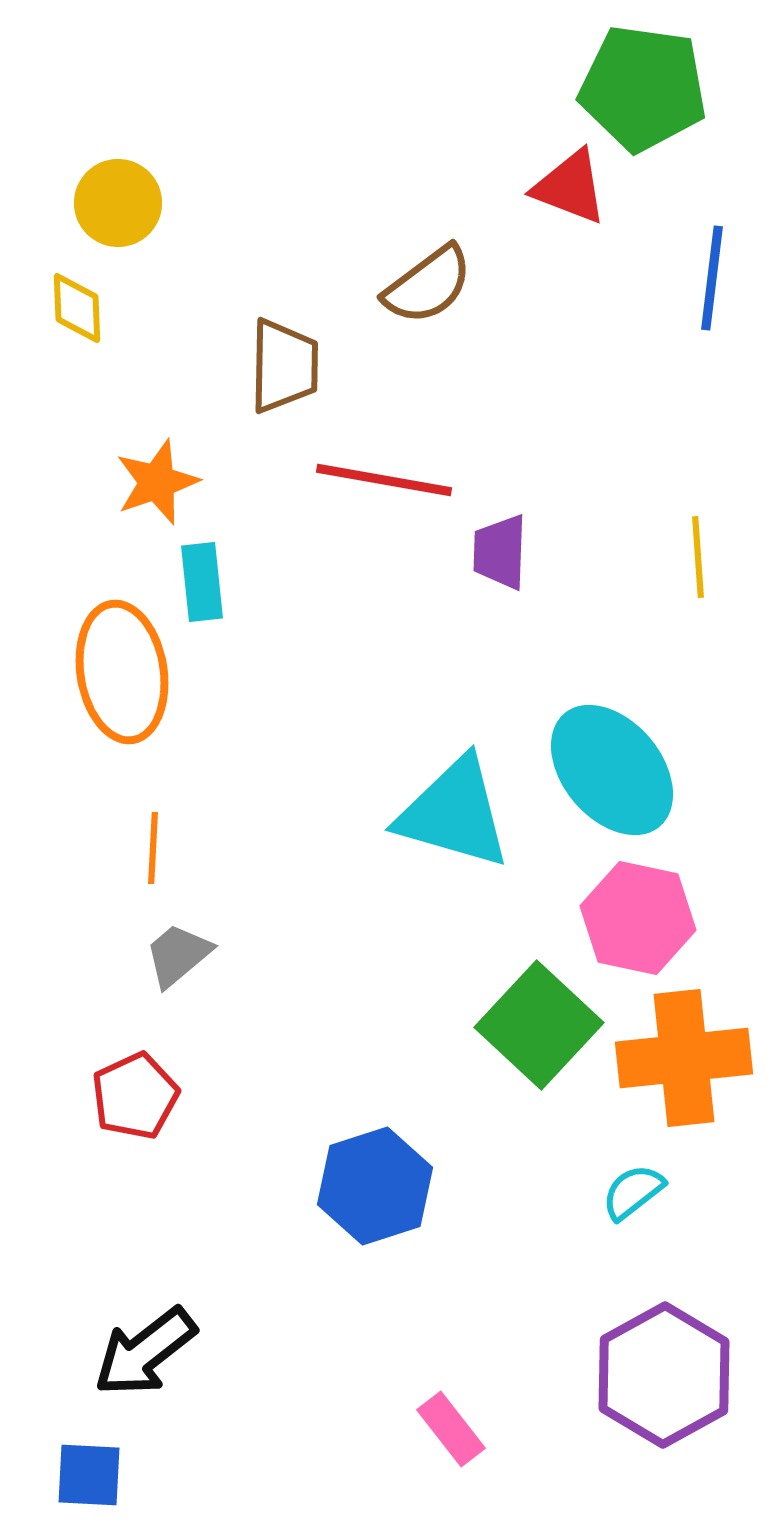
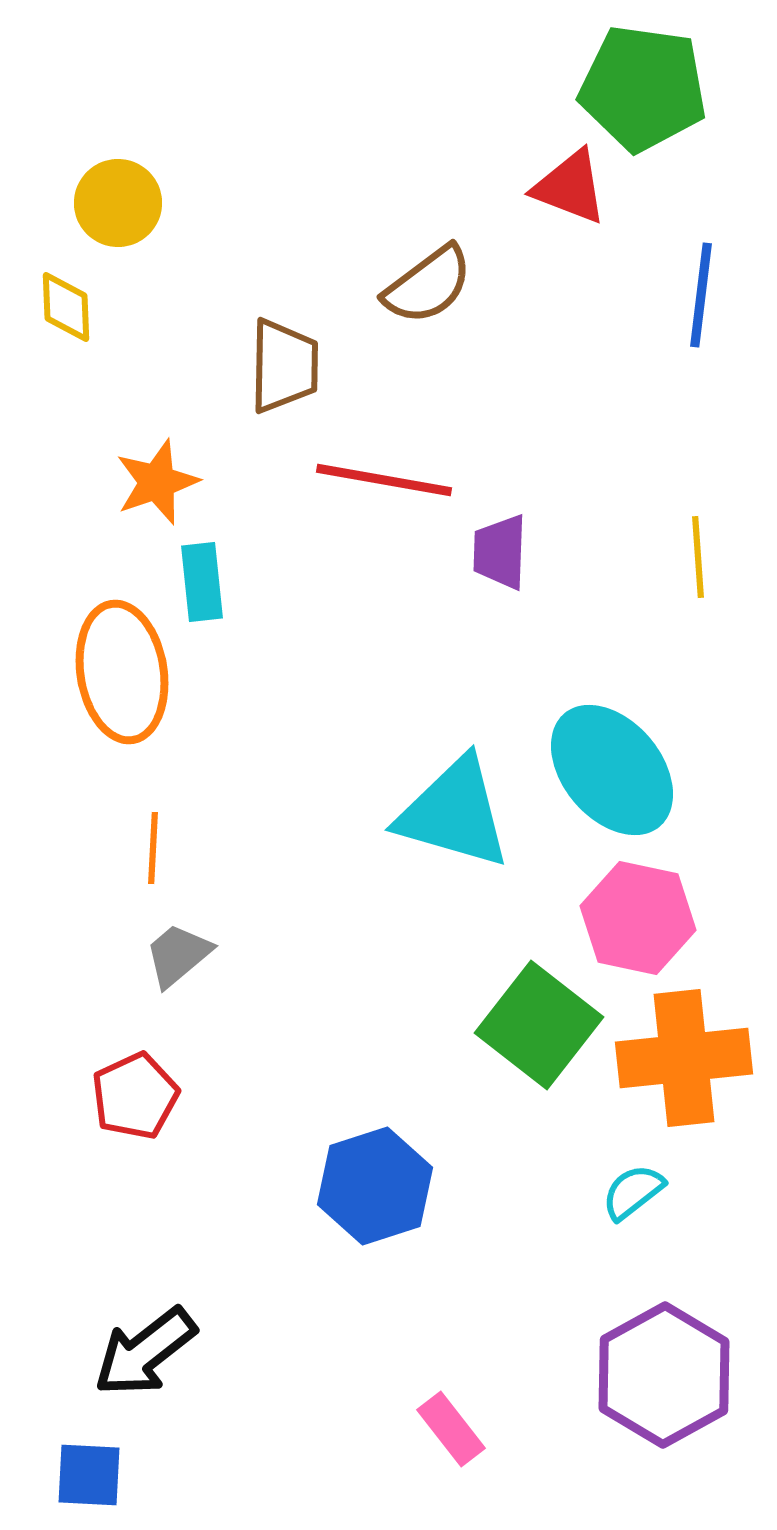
blue line: moved 11 px left, 17 px down
yellow diamond: moved 11 px left, 1 px up
green square: rotated 5 degrees counterclockwise
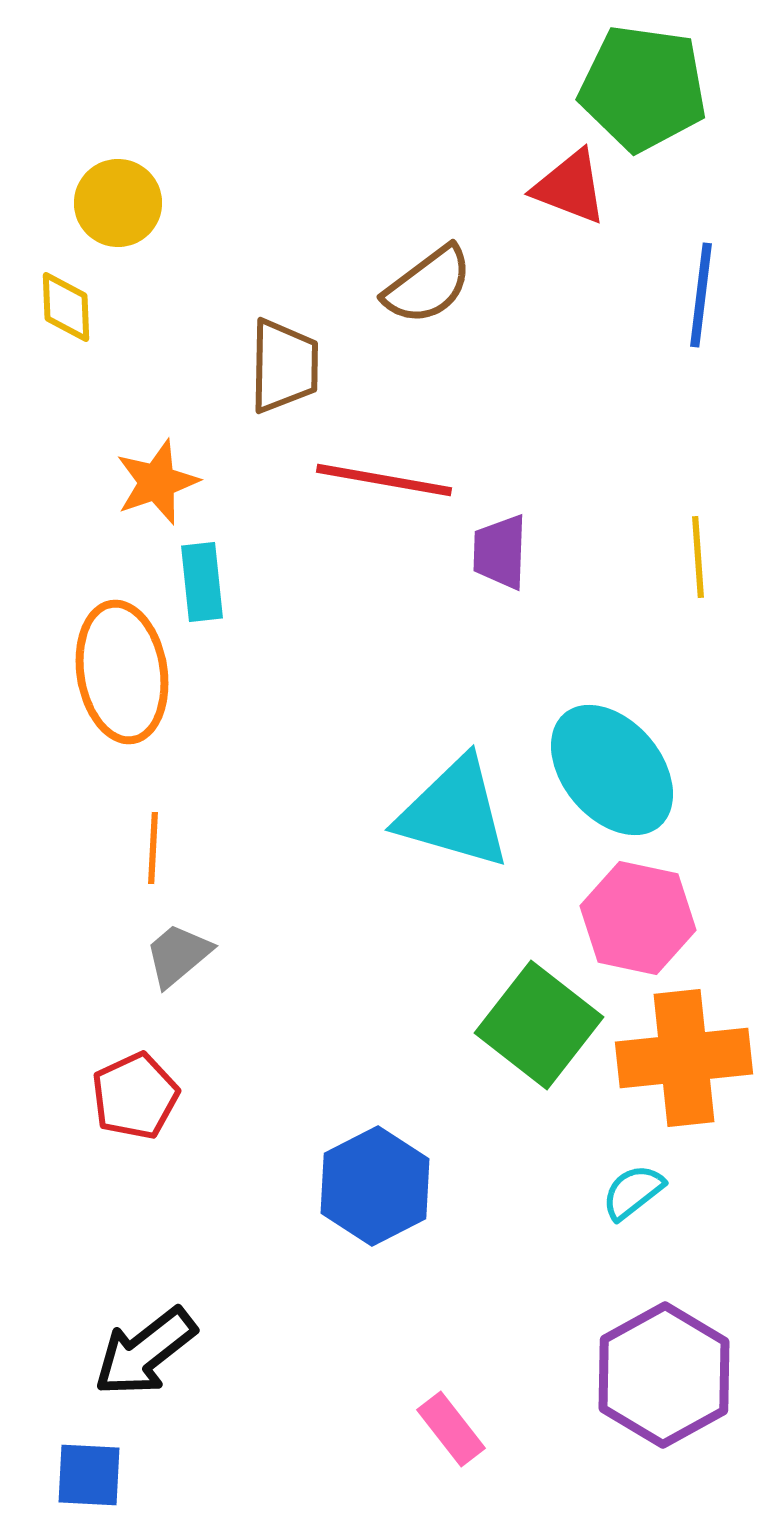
blue hexagon: rotated 9 degrees counterclockwise
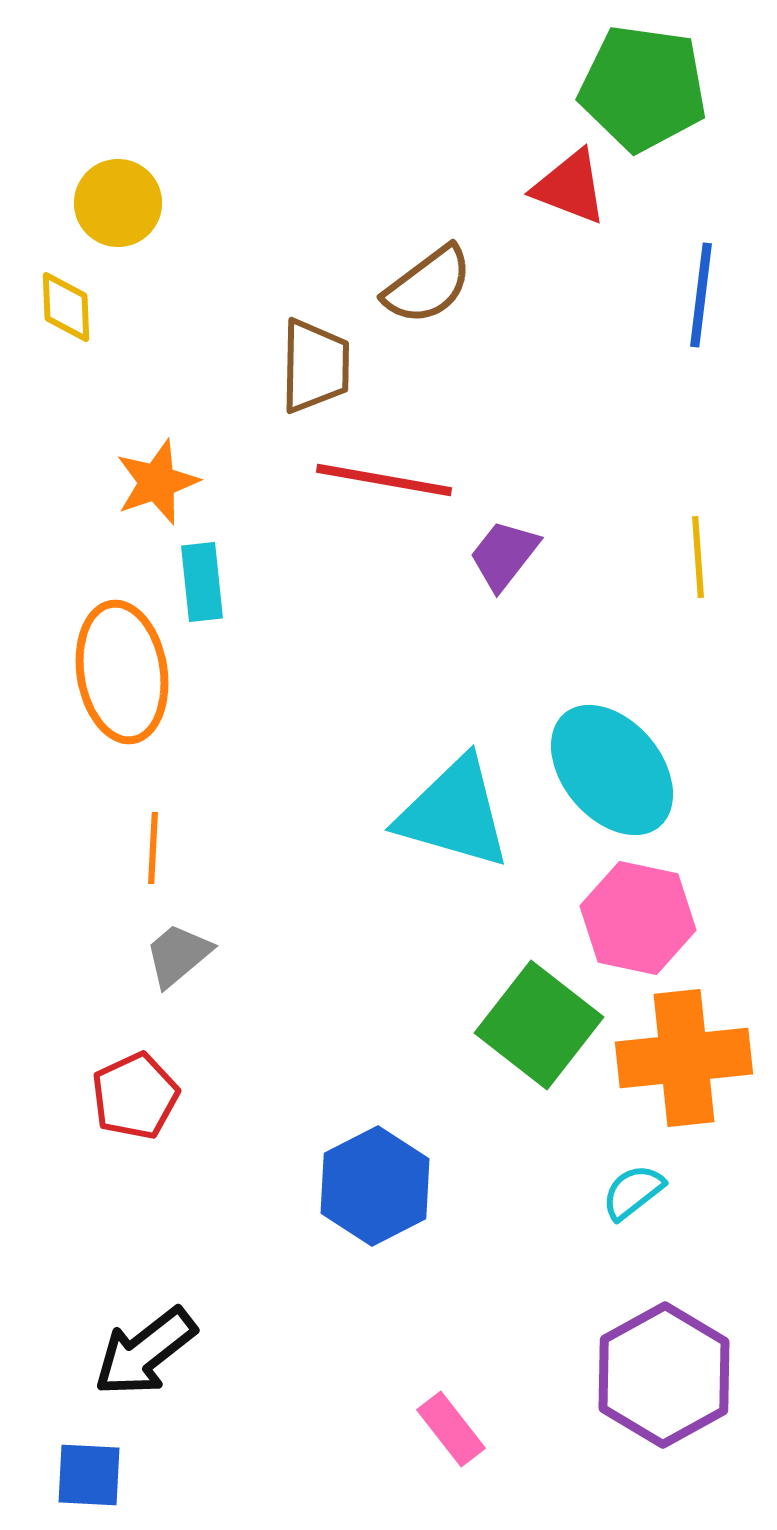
brown trapezoid: moved 31 px right
purple trapezoid: moved 4 px right, 3 px down; rotated 36 degrees clockwise
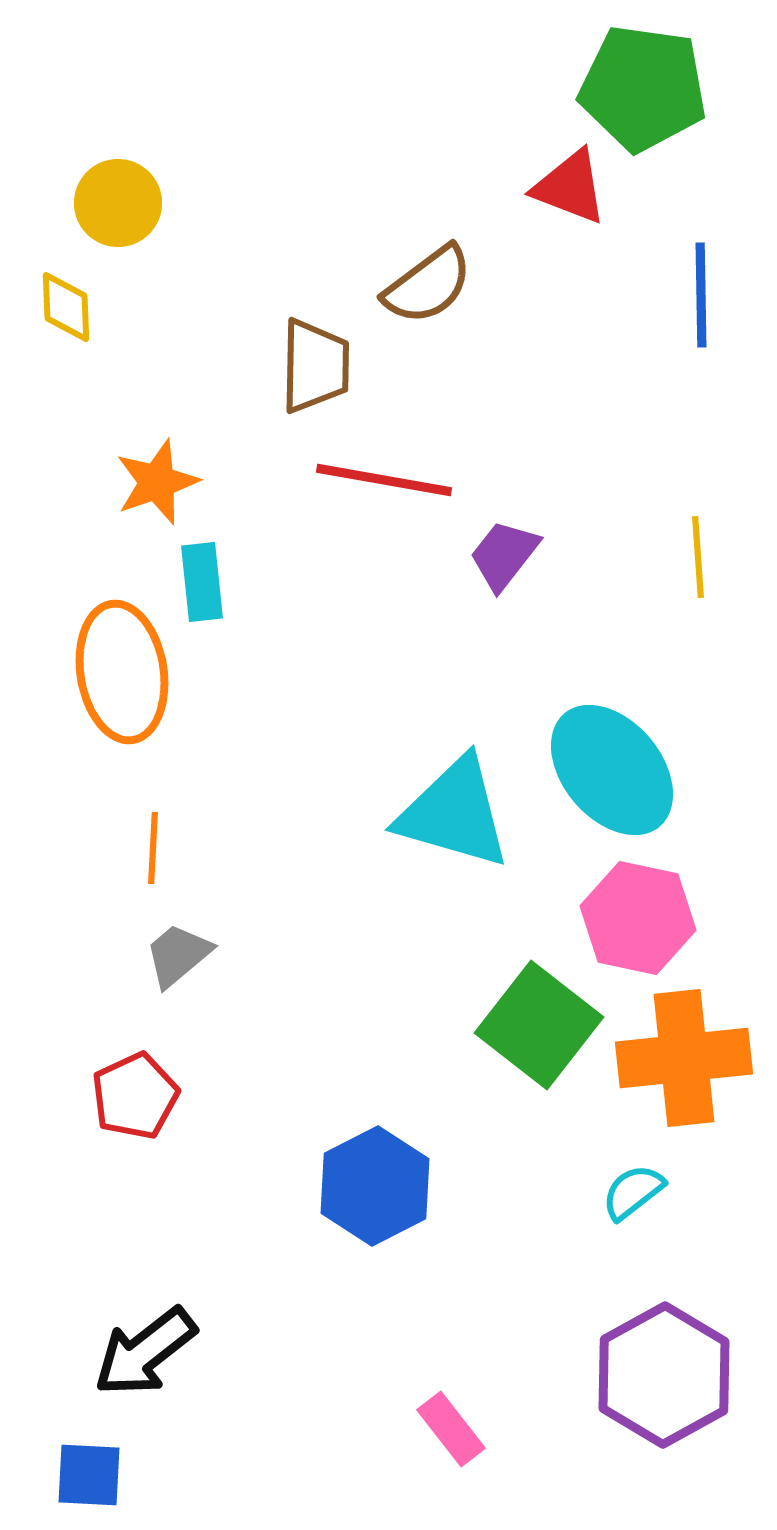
blue line: rotated 8 degrees counterclockwise
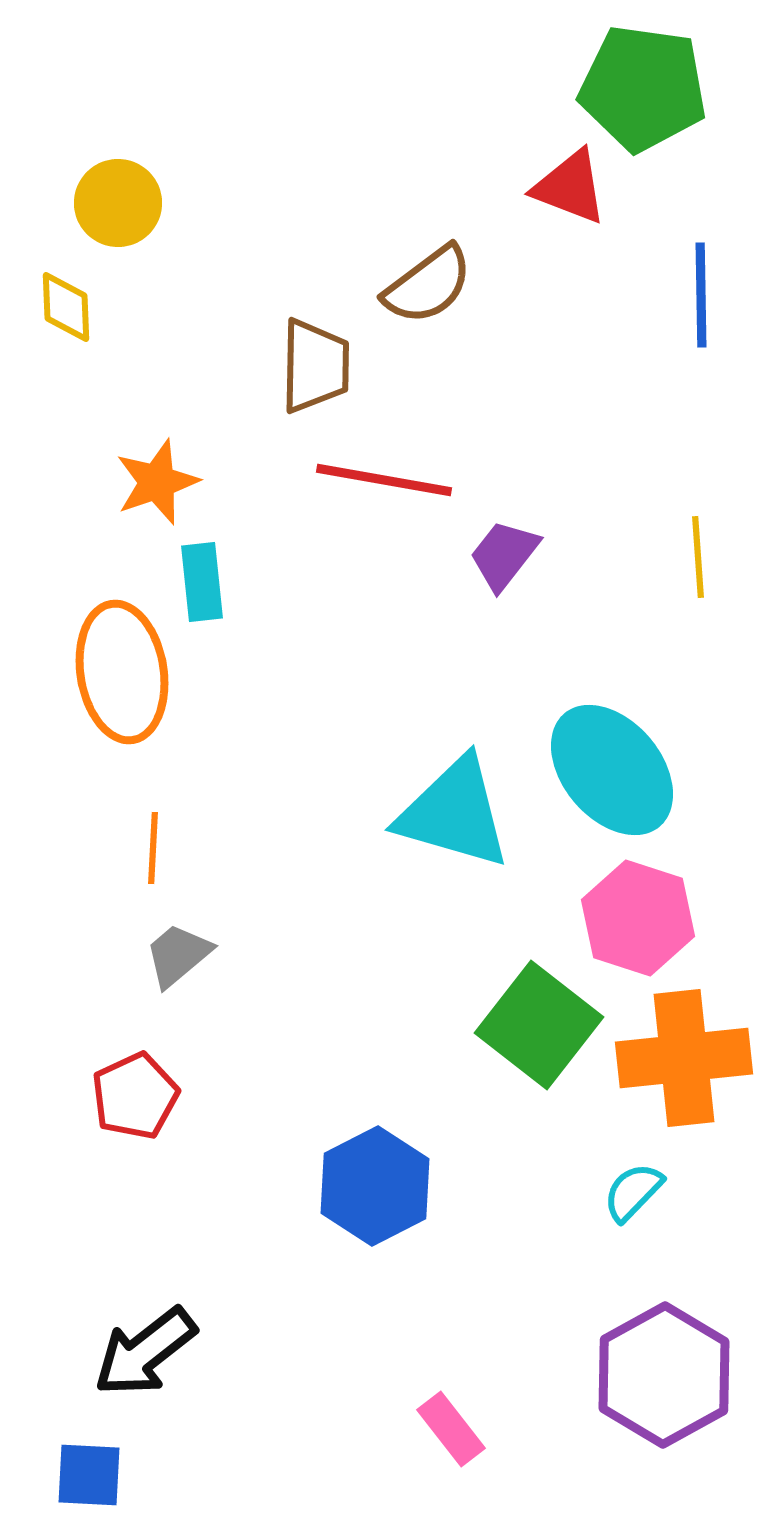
pink hexagon: rotated 6 degrees clockwise
cyan semicircle: rotated 8 degrees counterclockwise
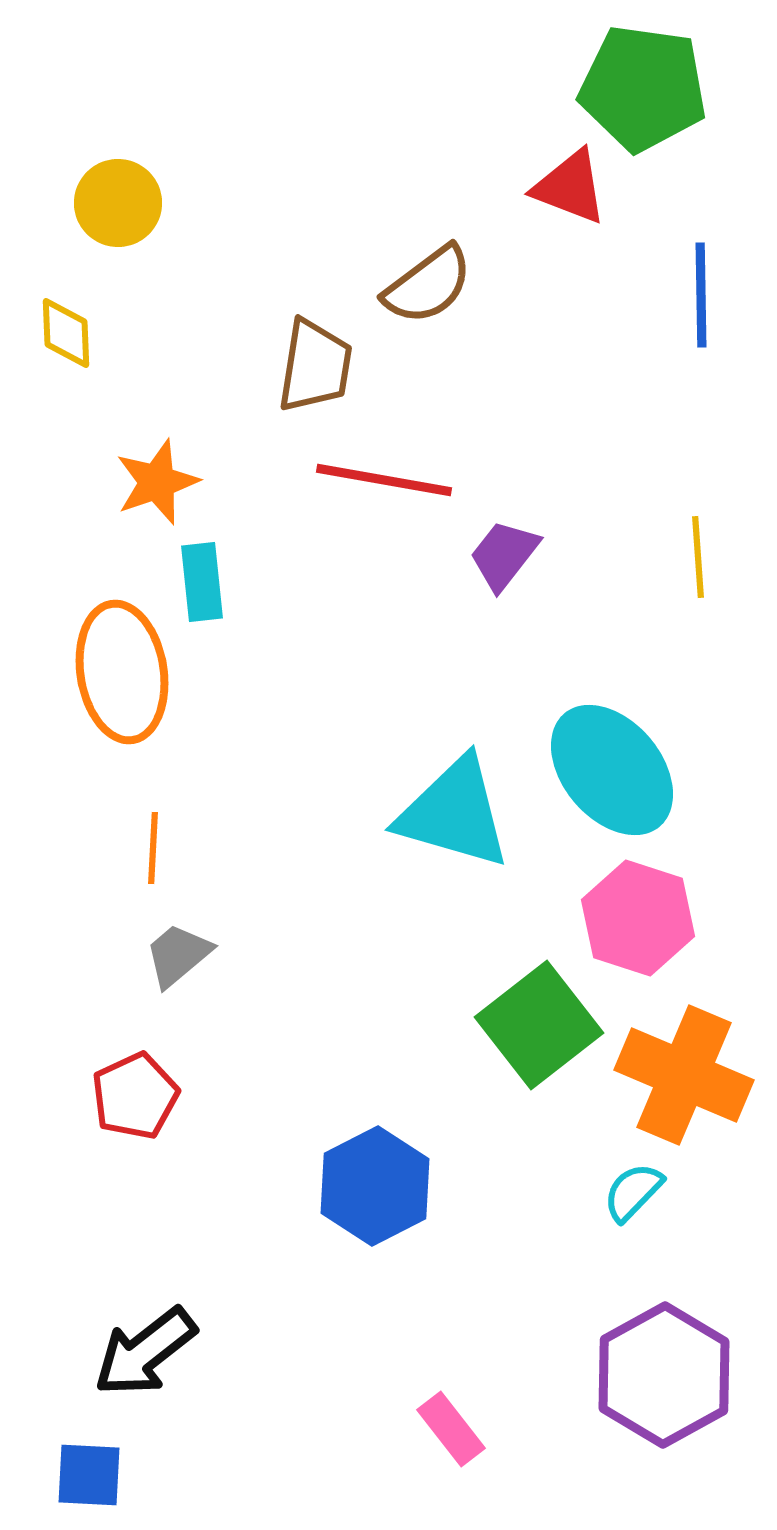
yellow diamond: moved 26 px down
brown trapezoid: rotated 8 degrees clockwise
green square: rotated 14 degrees clockwise
orange cross: moved 17 px down; rotated 29 degrees clockwise
